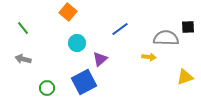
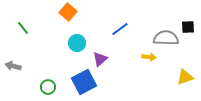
gray arrow: moved 10 px left, 7 px down
green circle: moved 1 px right, 1 px up
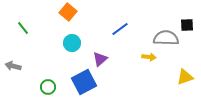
black square: moved 1 px left, 2 px up
cyan circle: moved 5 px left
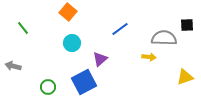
gray semicircle: moved 2 px left
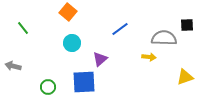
blue square: rotated 25 degrees clockwise
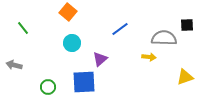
gray arrow: moved 1 px right, 1 px up
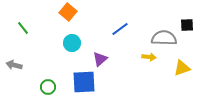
yellow triangle: moved 3 px left, 9 px up
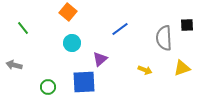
gray semicircle: rotated 95 degrees counterclockwise
yellow arrow: moved 4 px left, 13 px down; rotated 16 degrees clockwise
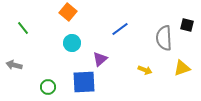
black square: rotated 16 degrees clockwise
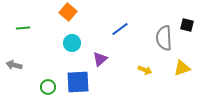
green line: rotated 56 degrees counterclockwise
blue square: moved 6 px left
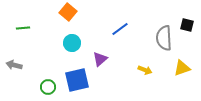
blue square: moved 1 px left, 2 px up; rotated 10 degrees counterclockwise
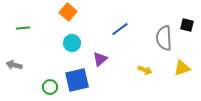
green circle: moved 2 px right
